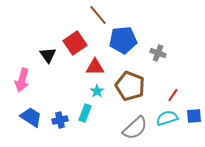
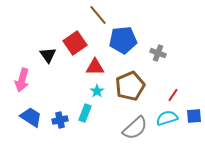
brown pentagon: rotated 28 degrees clockwise
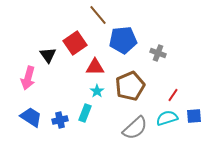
pink arrow: moved 6 px right, 2 px up
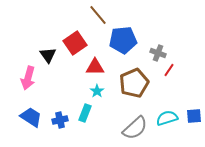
brown pentagon: moved 4 px right, 3 px up
red line: moved 4 px left, 25 px up
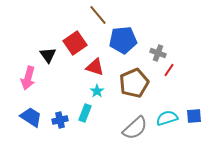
red triangle: rotated 18 degrees clockwise
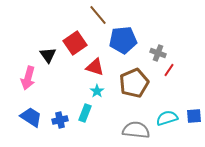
gray semicircle: moved 1 px right, 2 px down; rotated 132 degrees counterclockwise
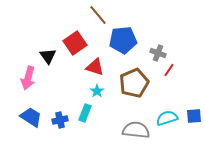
black triangle: moved 1 px down
